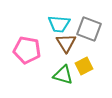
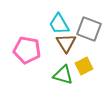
cyan trapezoid: rotated 55 degrees clockwise
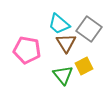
cyan trapezoid: rotated 20 degrees counterclockwise
gray square: rotated 15 degrees clockwise
green triangle: rotated 35 degrees clockwise
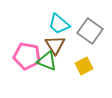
gray square: moved 1 px right, 2 px down
brown triangle: moved 11 px left, 2 px down
pink pentagon: moved 6 px down
green triangle: moved 16 px left, 14 px up; rotated 30 degrees counterclockwise
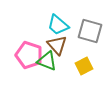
cyan trapezoid: moved 1 px left, 1 px down
gray square: rotated 20 degrees counterclockwise
brown triangle: moved 2 px right; rotated 10 degrees counterclockwise
pink pentagon: moved 2 px right, 1 px up; rotated 8 degrees clockwise
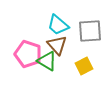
gray square: rotated 20 degrees counterclockwise
pink pentagon: moved 1 px left, 1 px up
green triangle: rotated 10 degrees clockwise
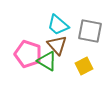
gray square: rotated 15 degrees clockwise
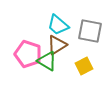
brown triangle: rotated 40 degrees clockwise
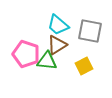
pink pentagon: moved 2 px left
green triangle: rotated 25 degrees counterclockwise
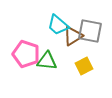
brown triangle: moved 16 px right, 9 px up
